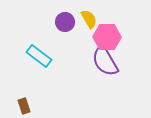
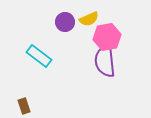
yellow semicircle: rotated 96 degrees clockwise
pink hexagon: rotated 12 degrees counterclockwise
purple semicircle: rotated 24 degrees clockwise
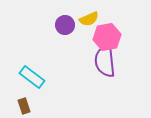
purple circle: moved 3 px down
cyan rectangle: moved 7 px left, 21 px down
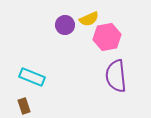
purple semicircle: moved 11 px right, 15 px down
cyan rectangle: rotated 15 degrees counterclockwise
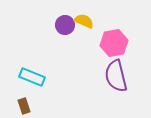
yellow semicircle: moved 5 px left, 2 px down; rotated 132 degrees counterclockwise
pink hexagon: moved 7 px right, 6 px down
purple semicircle: rotated 8 degrees counterclockwise
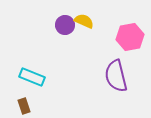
pink hexagon: moved 16 px right, 6 px up
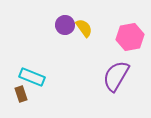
yellow semicircle: moved 7 px down; rotated 30 degrees clockwise
purple semicircle: rotated 44 degrees clockwise
brown rectangle: moved 3 px left, 12 px up
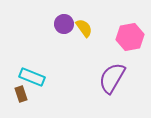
purple circle: moved 1 px left, 1 px up
purple semicircle: moved 4 px left, 2 px down
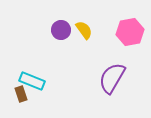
purple circle: moved 3 px left, 6 px down
yellow semicircle: moved 2 px down
pink hexagon: moved 5 px up
cyan rectangle: moved 4 px down
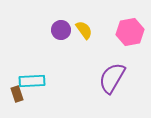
cyan rectangle: rotated 25 degrees counterclockwise
brown rectangle: moved 4 px left
